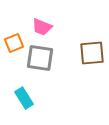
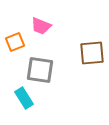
pink trapezoid: moved 1 px left, 1 px up
orange square: moved 1 px right, 1 px up
gray square: moved 12 px down
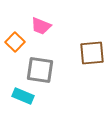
orange square: rotated 24 degrees counterclockwise
cyan rectangle: moved 1 px left, 2 px up; rotated 35 degrees counterclockwise
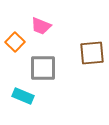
gray square: moved 3 px right, 2 px up; rotated 8 degrees counterclockwise
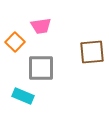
pink trapezoid: rotated 30 degrees counterclockwise
brown square: moved 1 px up
gray square: moved 2 px left
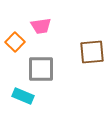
gray square: moved 1 px down
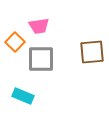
pink trapezoid: moved 2 px left
gray square: moved 10 px up
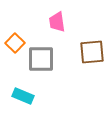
pink trapezoid: moved 18 px right, 4 px up; rotated 90 degrees clockwise
orange square: moved 1 px down
